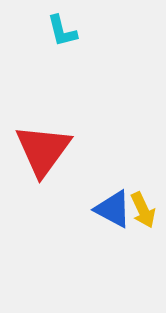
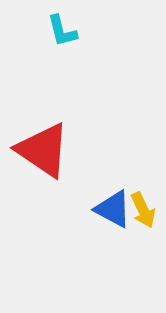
red triangle: rotated 32 degrees counterclockwise
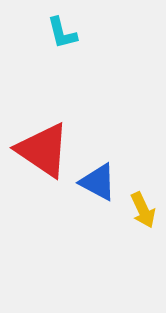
cyan L-shape: moved 2 px down
blue triangle: moved 15 px left, 27 px up
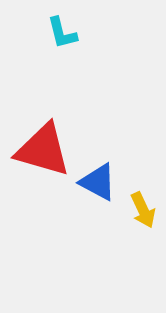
red triangle: rotated 18 degrees counterclockwise
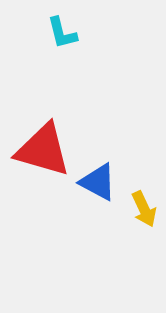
yellow arrow: moved 1 px right, 1 px up
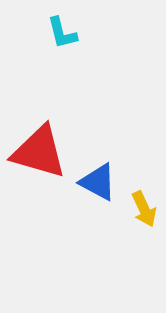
red triangle: moved 4 px left, 2 px down
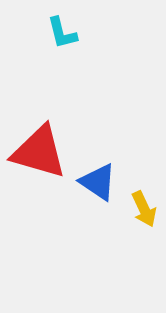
blue triangle: rotated 6 degrees clockwise
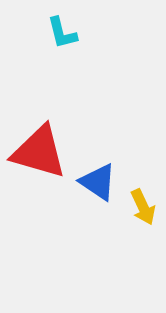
yellow arrow: moved 1 px left, 2 px up
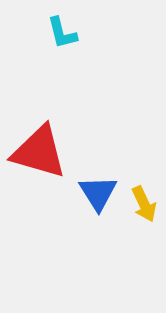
blue triangle: moved 11 px down; rotated 24 degrees clockwise
yellow arrow: moved 1 px right, 3 px up
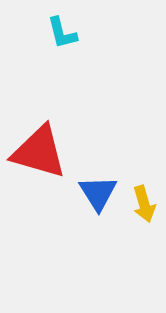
yellow arrow: rotated 9 degrees clockwise
